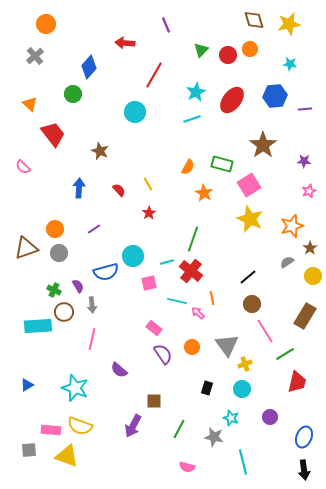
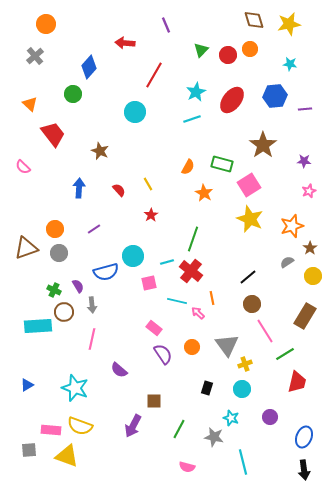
red star at (149, 213): moved 2 px right, 2 px down
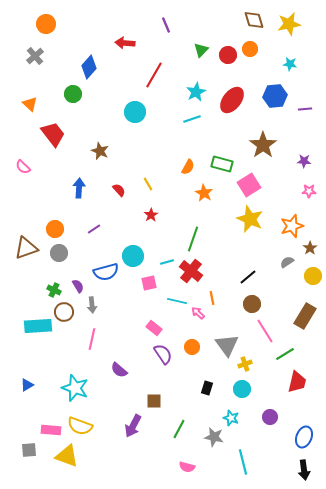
pink star at (309, 191): rotated 24 degrees clockwise
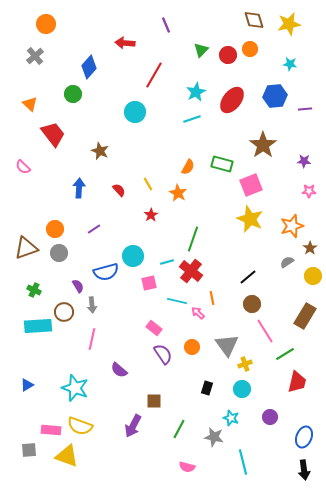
pink square at (249, 185): moved 2 px right; rotated 10 degrees clockwise
orange star at (204, 193): moved 26 px left
green cross at (54, 290): moved 20 px left
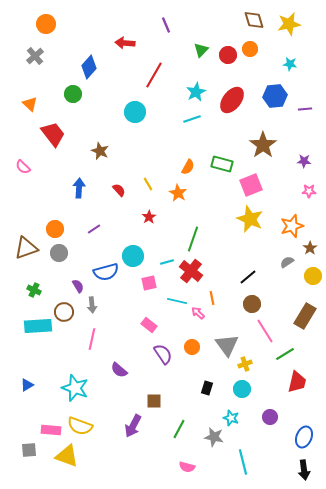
red star at (151, 215): moved 2 px left, 2 px down
pink rectangle at (154, 328): moved 5 px left, 3 px up
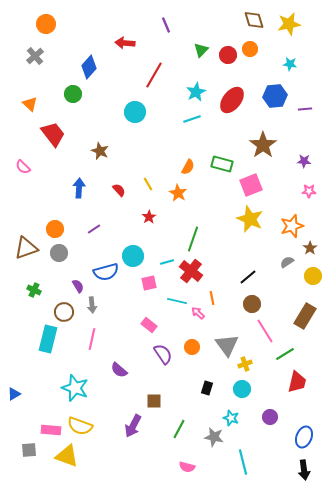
cyan rectangle at (38, 326): moved 10 px right, 13 px down; rotated 72 degrees counterclockwise
blue triangle at (27, 385): moved 13 px left, 9 px down
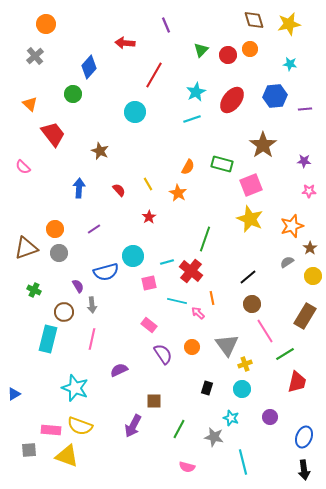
green line at (193, 239): moved 12 px right
purple semicircle at (119, 370): rotated 114 degrees clockwise
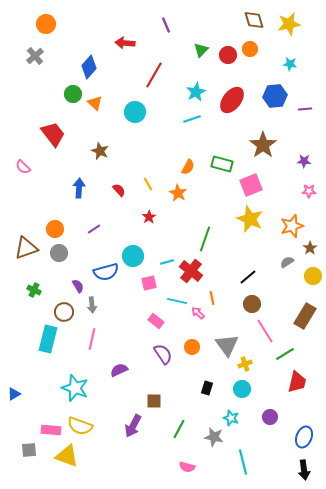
orange triangle at (30, 104): moved 65 px right, 1 px up
pink rectangle at (149, 325): moved 7 px right, 4 px up
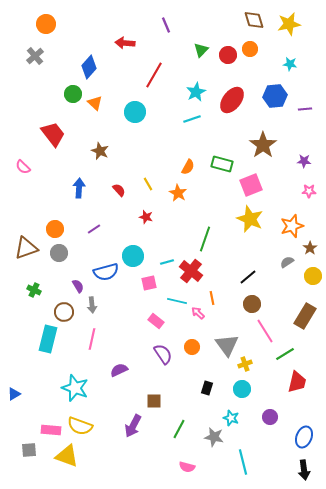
red star at (149, 217): moved 3 px left; rotated 24 degrees counterclockwise
